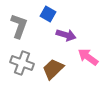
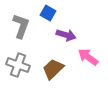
blue square: moved 1 px up
gray L-shape: moved 2 px right
gray cross: moved 4 px left, 2 px down
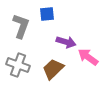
blue square: moved 1 px left, 1 px down; rotated 35 degrees counterclockwise
purple arrow: moved 7 px down
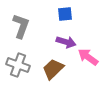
blue square: moved 18 px right
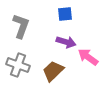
brown trapezoid: moved 2 px down
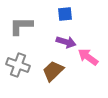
gray L-shape: rotated 110 degrees counterclockwise
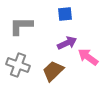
purple arrow: moved 1 px right, 1 px down; rotated 42 degrees counterclockwise
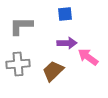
purple arrow: rotated 24 degrees clockwise
gray cross: moved 1 px up; rotated 25 degrees counterclockwise
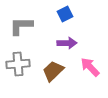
blue square: rotated 21 degrees counterclockwise
pink arrow: moved 2 px right, 10 px down; rotated 10 degrees clockwise
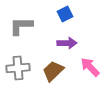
gray cross: moved 4 px down
